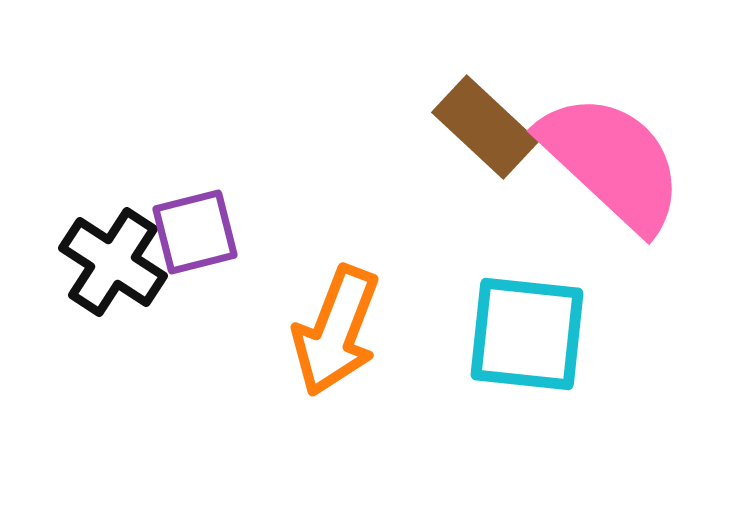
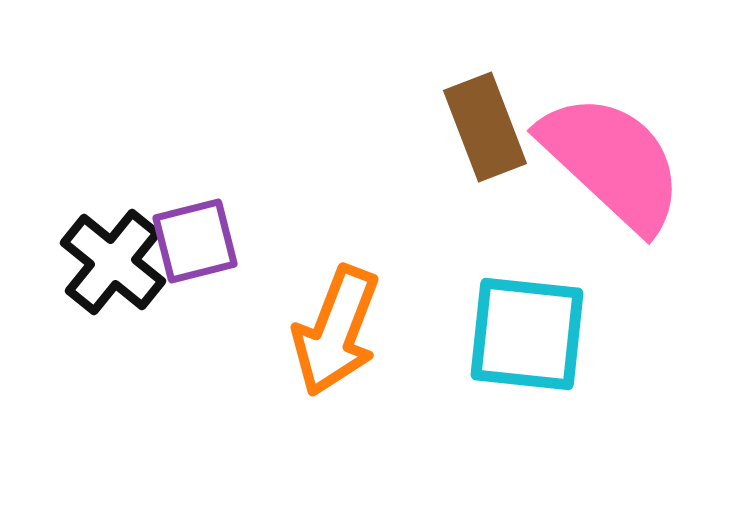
brown rectangle: rotated 26 degrees clockwise
purple square: moved 9 px down
black cross: rotated 6 degrees clockwise
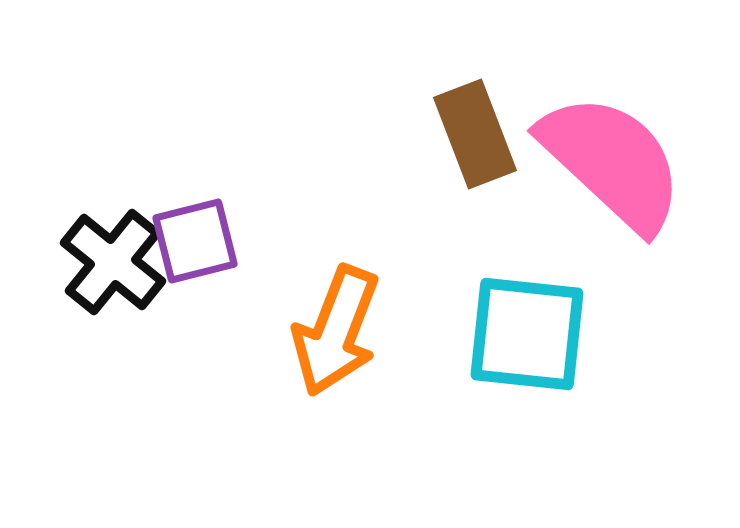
brown rectangle: moved 10 px left, 7 px down
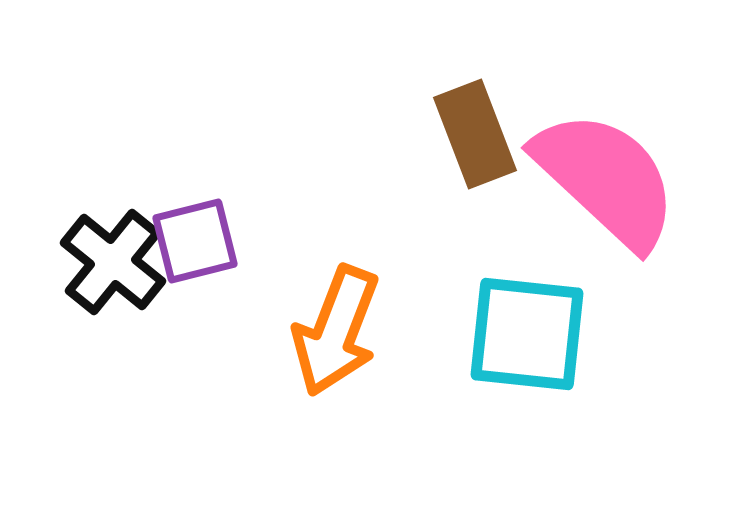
pink semicircle: moved 6 px left, 17 px down
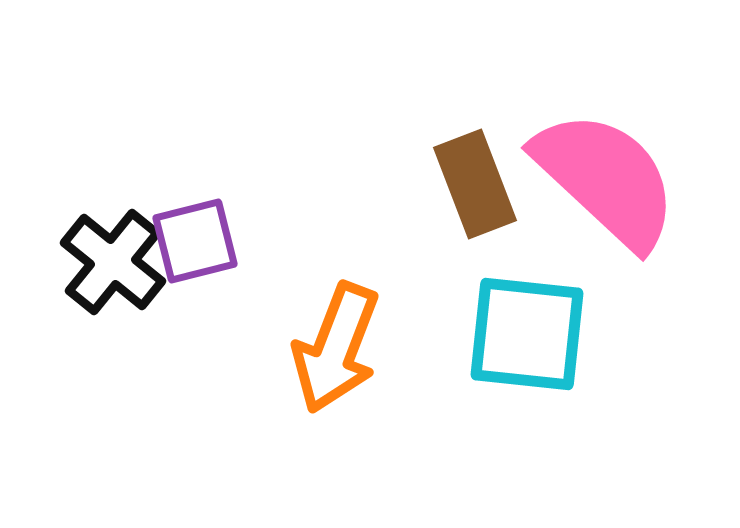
brown rectangle: moved 50 px down
orange arrow: moved 17 px down
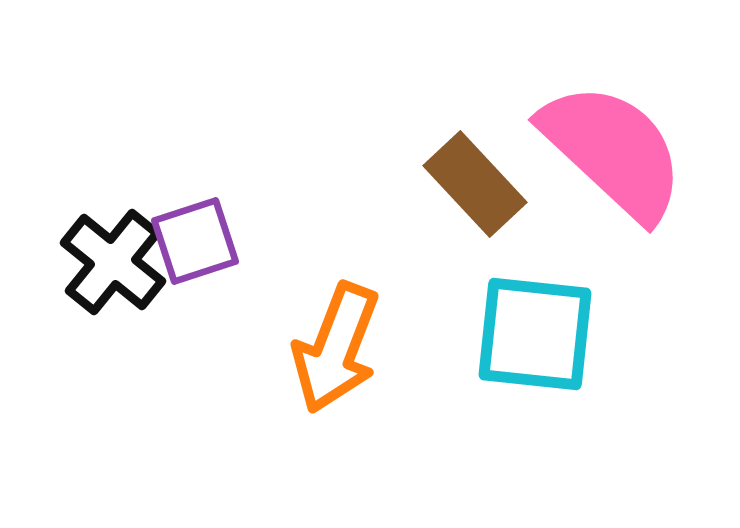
pink semicircle: moved 7 px right, 28 px up
brown rectangle: rotated 22 degrees counterclockwise
purple square: rotated 4 degrees counterclockwise
cyan square: moved 8 px right
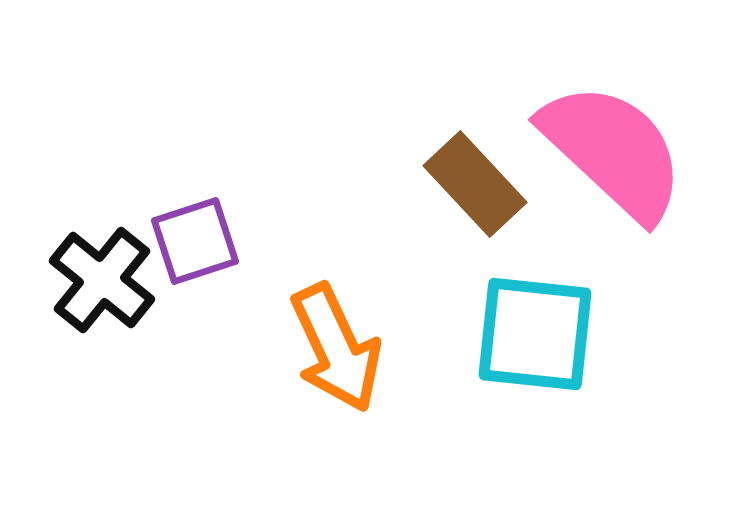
black cross: moved 11 px left, 18 px down
orange arrow: rotated 46 degrees counterclockwise
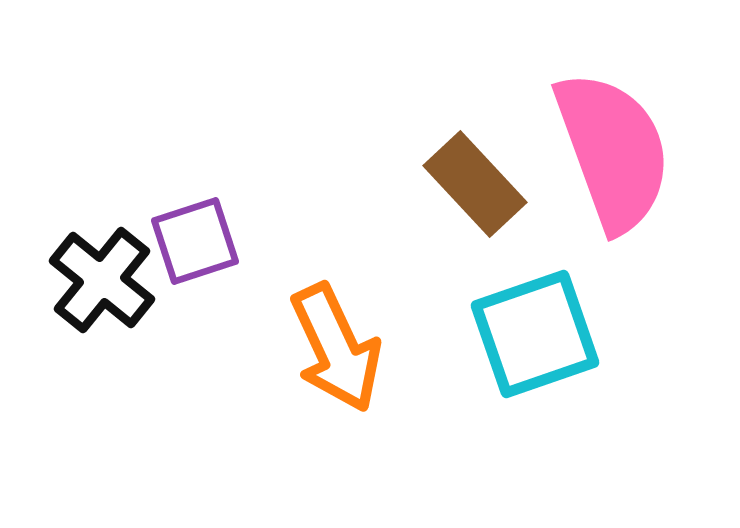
pink semicircle: rotated 27 degrees clockwise
cyan square: rotated 25 degrees counterclockwise
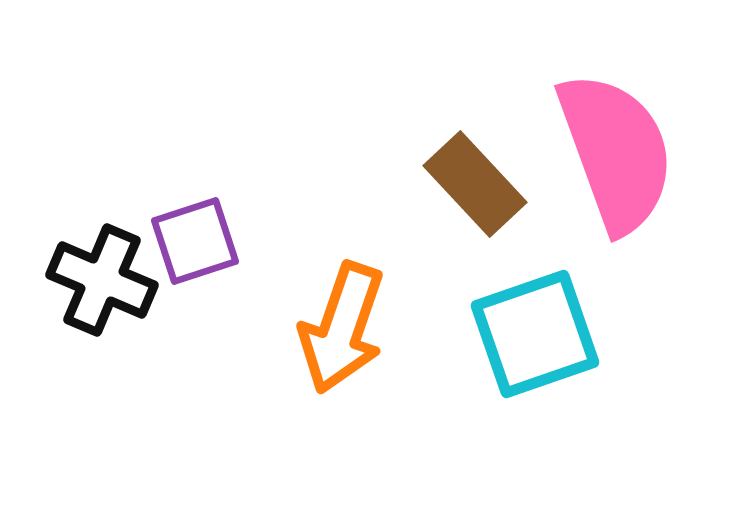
pink semicircle: moved 3 px right, 1 px down
black cross: rotated 16 degrees counterclockwise
orange arrow: moved 6 px right, 20 px up; rotated 44 degrees clockwise
